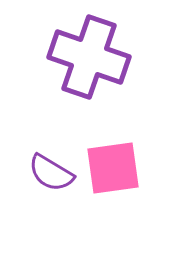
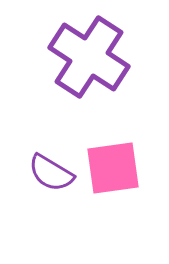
purple cross: rotated 14 degrees clockwise
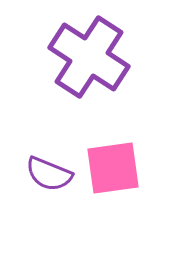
purple semicircle: moved 2 px left, 1 px down; rotated 9 degrees counterclockwise
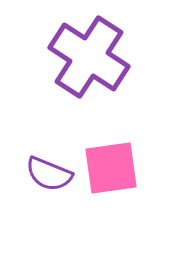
pink square: moved 2 px left
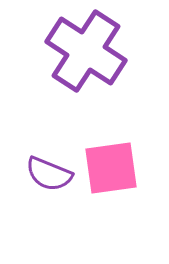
purple cross: moved 3 px left, 6 px up
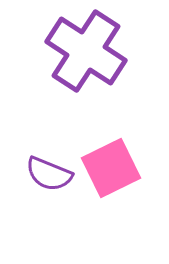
pink square: rotated 18 degrees counterclockwise
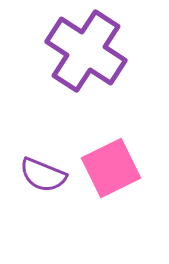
purple semicircle: moved 6 px left, 1 px down
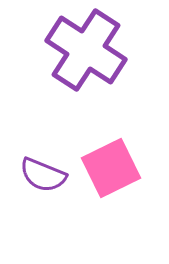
purple cross: moved 1 px up
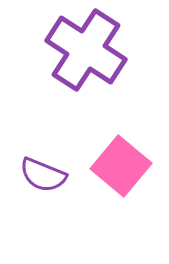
pink square: moved 10 px right, 2 px up; rotated 24 degrees counterclockwise
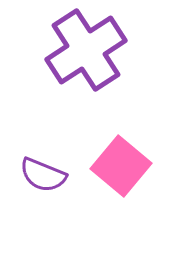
purple cross: rotated 24 degrees clockwise
